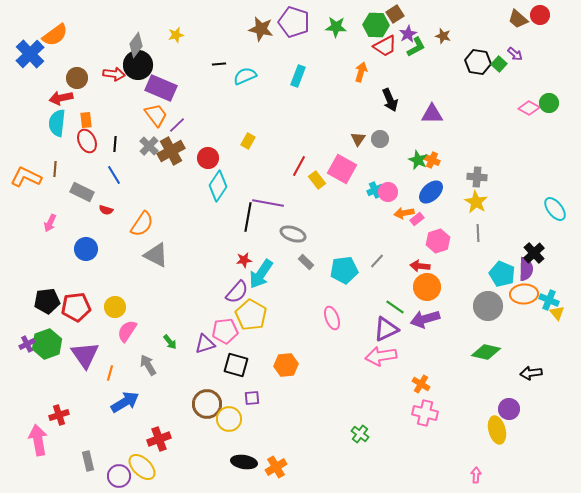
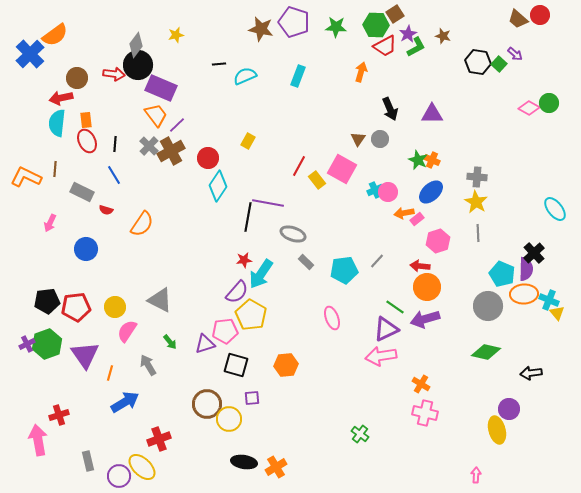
black arrow at (390, 100): moved 9 px down
gray triangle at (156, 255): moved 4 px right, 45 px down
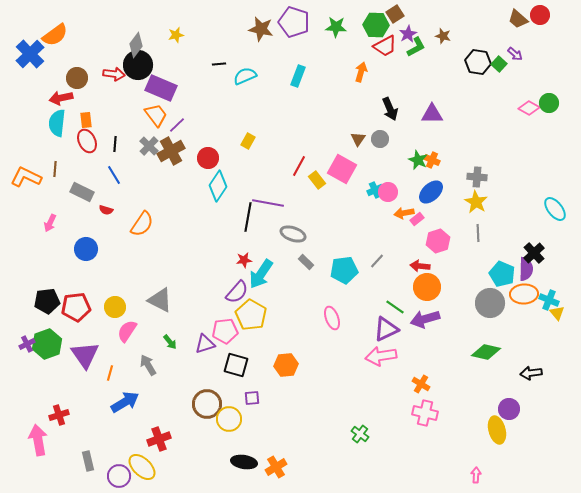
gray circle at (488, 306): moved 2 px right, 3 px up
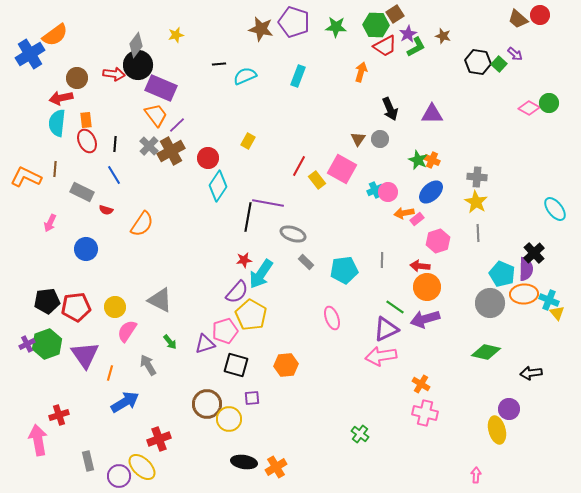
blue cross at (30, 54): rotated 12 degrees clockwise
gray line at (377, 261): moved 5 px right, 1 px up; rotated 42 degrees counterclockwise
pink pentagon at (225, 331): rotated 10 degrees counterclockwise
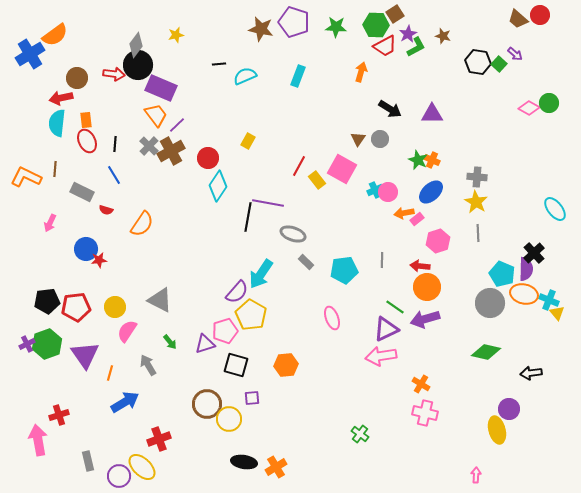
black arrow at (390, 109): rotated 35 degrees counterclockwise
red star at (244, 260): moved 145 px left
orange ellipse at (524, 294): rotated 16 degrees clockwise
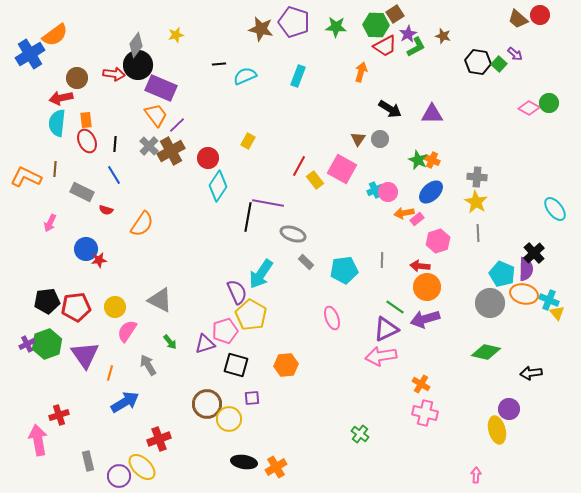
yellow rectangle at (317, 180): moved 2 px left
purple semicircle at (237, 292): rotated 65 degrees counterclockwise
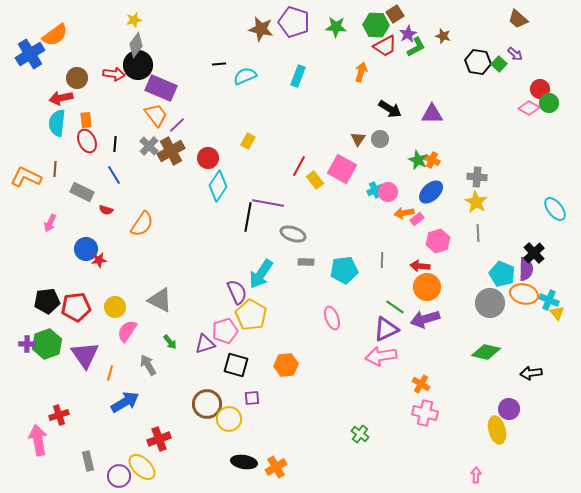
red circle at (540, 15): moved 74 px down
yellow star at (176, 35): moved 42 px left, 15 px up
gray rectangle at (306, 262): rotated 42 degrees counterclockwise
purple cross at (27, 344): rotated 28 degrees clockwise
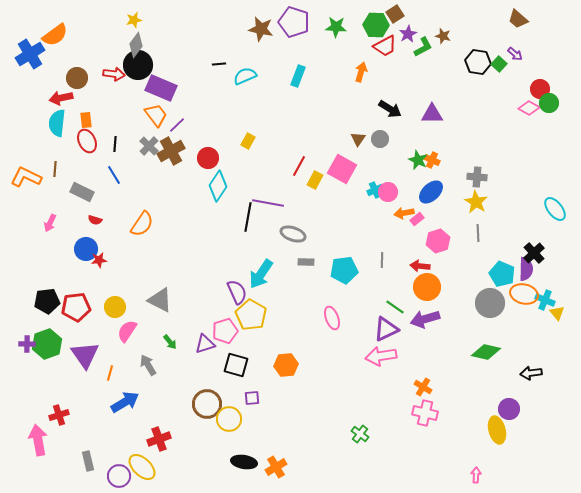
green L-shape at (416, 47): moved 7 px right
yellow rectangle at (315, 180): rotated 66 degrees clockwise
red semicircle at (106, 210): moved 11 px left, 10 px down
cyan cross at (549, 300): moved 4 px left
orange cross at (421, 384): moved 2 px right, 3 px down
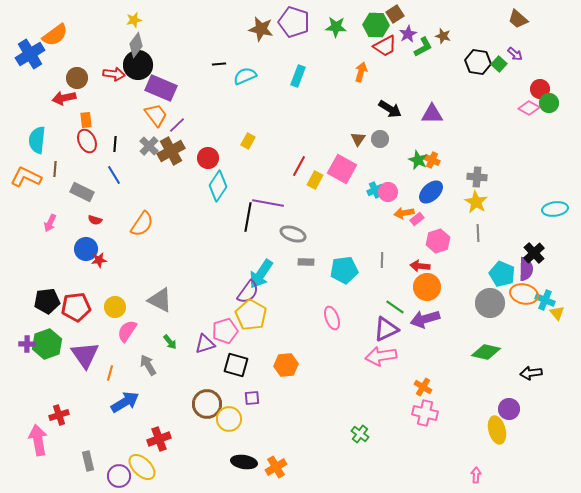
red arrow at (61, 98): moved 3 px right
cyan semicircle at (57, 123): moved 20 px left, 17 px down
cyan ellipse at (555, 209): rotated 60 degrees counterclockwise
purple semicircle at (237, 292): moved 11 px right; rotated 60 degrees clockwise
